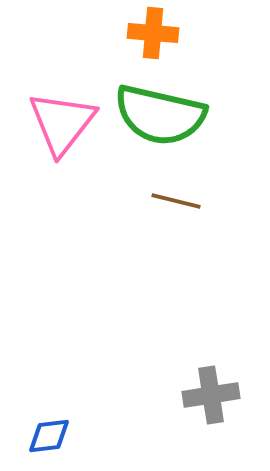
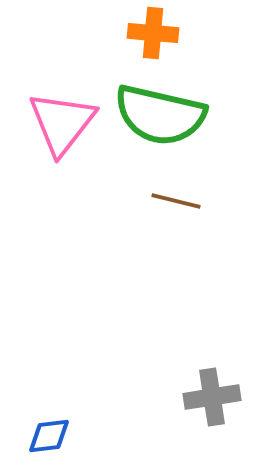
gray cross: moved 1 px right, 2 px down
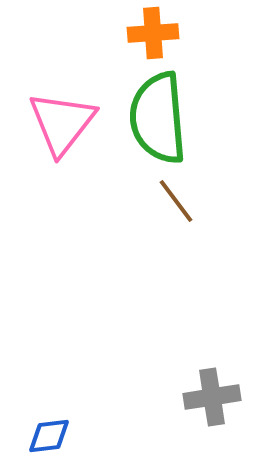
orange cross: rotated 9 degrees counterclockwise
green semicircle: moved 2 px left, 3 px down; rotated 72 degrees clockwise
brown line: rotated 39 degrees clockwise
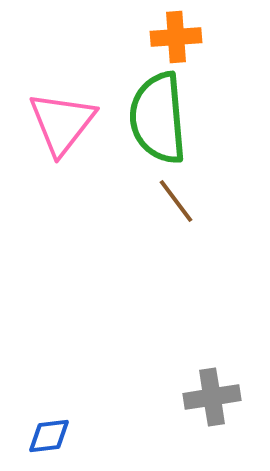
orange cross: moved 23 px right, 4 px down
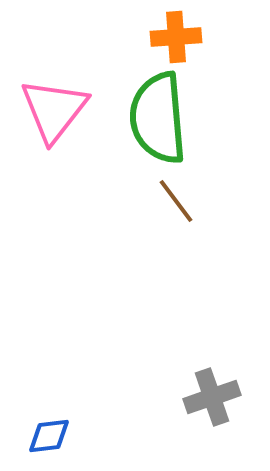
pink triangle: moved 8 px left, 13 px up
gray cross: rotated 10 degrees counterclockwise
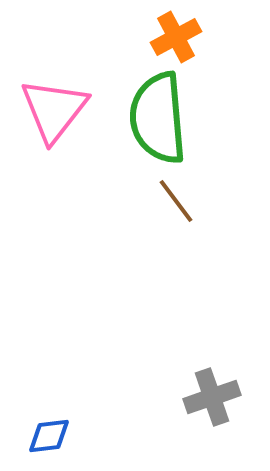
orange cross: rotated 24 degrees counterclockwise
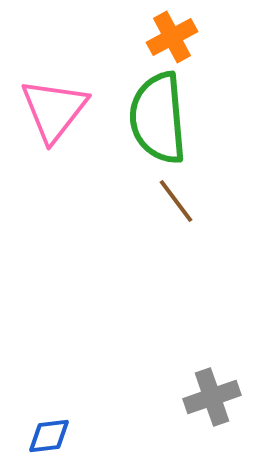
orange cross: moved 4 px left
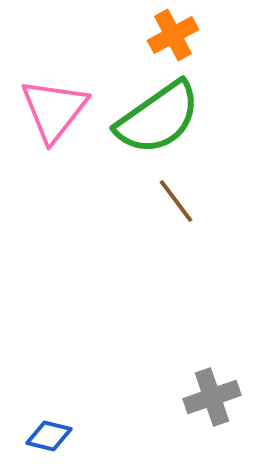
orange cross: moved 1 px right, 2 px up
green semicircle: rotated 120 degrees counterclockwise
blue diamond: rotated 21 degrees clockwise
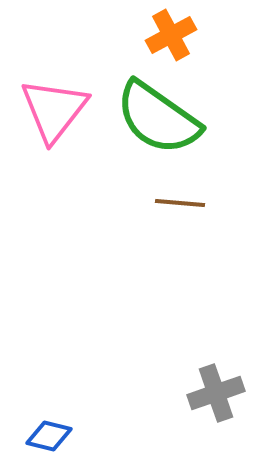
orange cross: moved 2 px left
green semicircle: rotated 70 degrees clockwise
brown line: moved 4 px right, 2 px down; rotated 48 degrees counterclockwise
gray cross: moved 4 px right, 4 px up
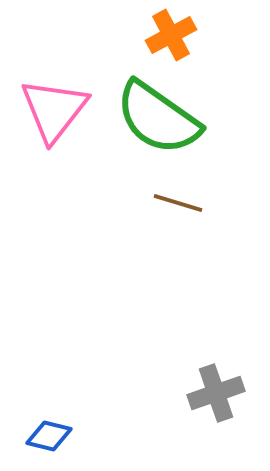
brown line: moved 2 px left; rotated 12 degrees clockwise
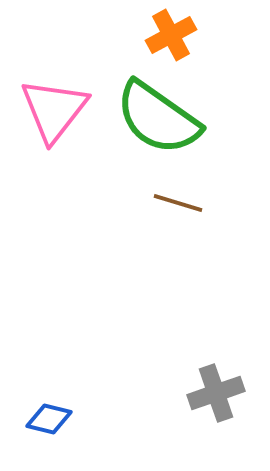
blue diamond: moved 17 px up
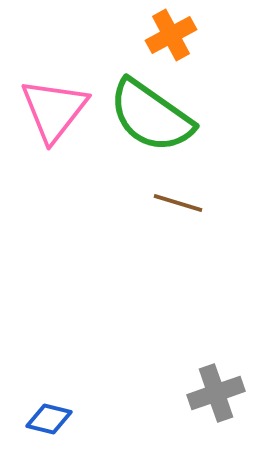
green semicircle: moved 7 px left, 2 px up
